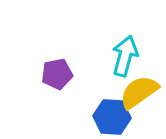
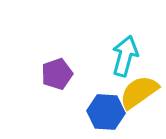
purple pentagon: rotated 8 degrees counterclockwise
blue hexagon: moved 6 px left, 5 px up
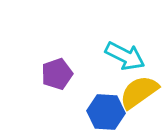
cyan arrow: rotated 102 degrees clockwise
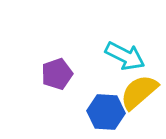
yellow semicircle: rotated 6 degrees counterclockwise
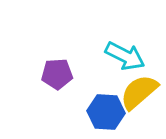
purple pentagon: rotated 16 degrees clockwise
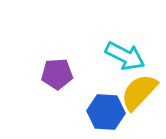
yellow semicircle: rotated 6 degrees counterclockwise
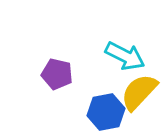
purple pentagon: rotated 16 degrees clockwise
blue hexagon: rotated 15 degrees counterclockwise
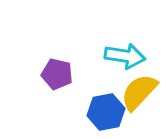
cyan arrow: rotated 18 degrees counterclockwise
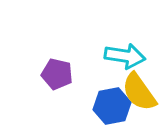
yellow semicircle: rotated 78 degrees counterclockwise
blue hexagon: moved 6 px right, 6 px up
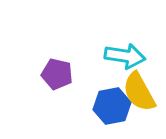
yellow semicircle: rotated 6 degrees clockwise
